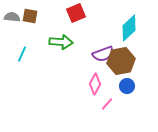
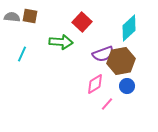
red square: moved 6 px right, 9 px down; rotated 24 degrees counterclockwise
pink diamond: rotated 30 degrees clockwise
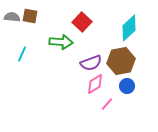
purple semicircle: moved 12 px left, 9 px down
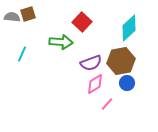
brown square: moved 2 px left, 2 px up; rotated 28 degrees counterclockwise
blue circle: moved 3 px up
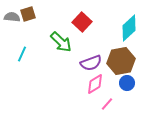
green arrow: rotated 40 degrees clockwise
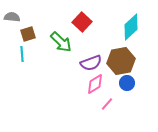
brown square: moved 20 px down
cyan diamond: moved 2 px right, 1 px up
cyan line: rotated 28 degrees counterclockwise
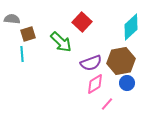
gray semicircle: moved 2 px down
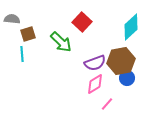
purple semicircle: moved 4 px right
blue circle: moved 5 px up
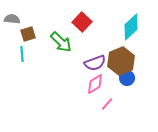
brown hexagon: rotated 12 degrees counterclockwise
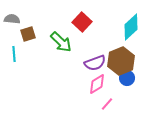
cyan line: moved 8 px left
pink diamond: moved 2 px right
